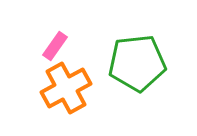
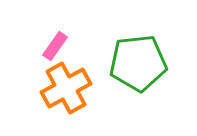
green pentagon: moved 1 px right
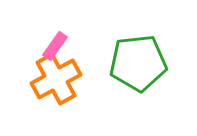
orange cross: moved 10 px left, 9 px up
